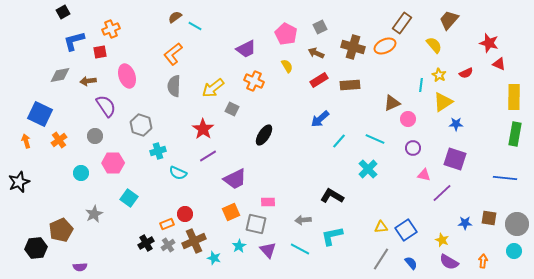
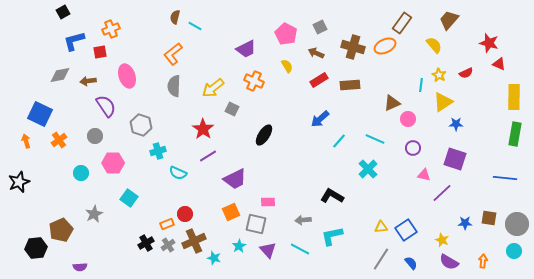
brown semicircle at (175, 17): rotated 40 degrees counterclockwise
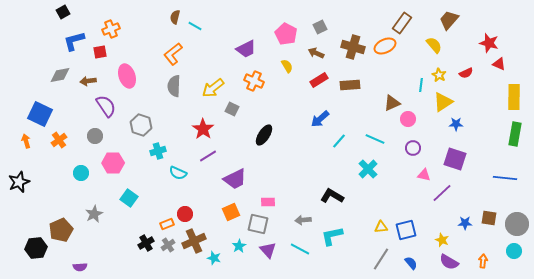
gray square at (256, 224): moved 2 px right
blue square at (406, 230): rotated 20 degrees clockwise
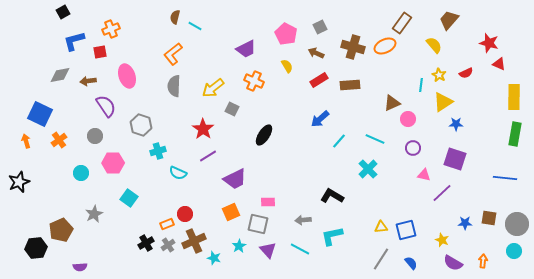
purple semicircle at (449, 262): moved 4 px right, 1 px down
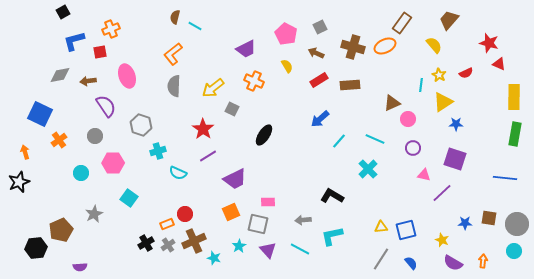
orange arrow at (26, 141): moved 1 px left, 11 px down
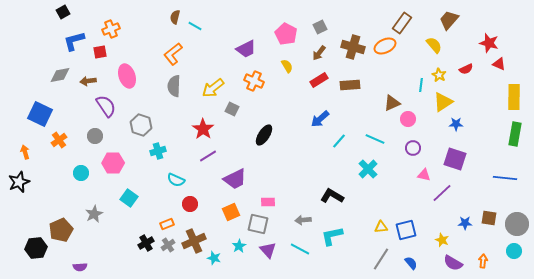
brown arrow at (316, 53): moved 3 px right; rotated 77 degrees counterclockwise
red semicircle at (466, 73): moved 4 px up
cyan semicircle at (178, 173): moved 2 px left, 7 px down
red circle at (185, 214): moved 5 px right, 10 px up
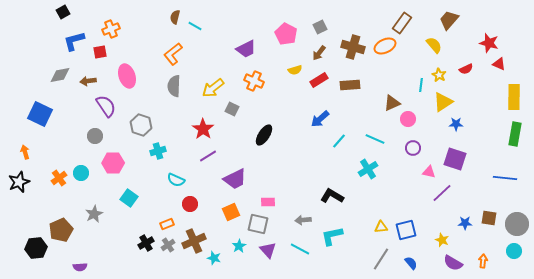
yellow semicircle at (287, 66): moved 8 px right, 4 px down; rotated 104 degrees clockwise
orange cross at (59, 140): moved 38 px down
cyan cross at (368, 169): rotated 12 degrees clockwise
pink triangle at (424, 175): moved 5 px right, 3 px up
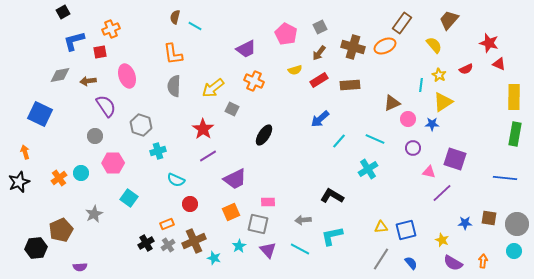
orange L-shape at (173, 54): rotated 60 degrees counterclockwise
blue star at (456, 124): moved 24 px left
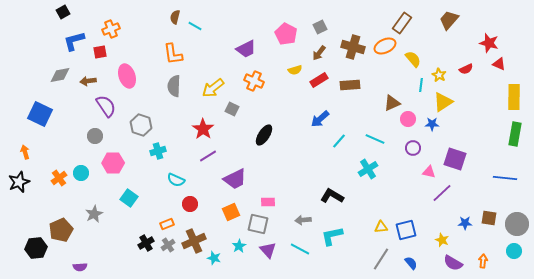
yellow semicircle at (434, 45): moved 21 px left, 14 px down
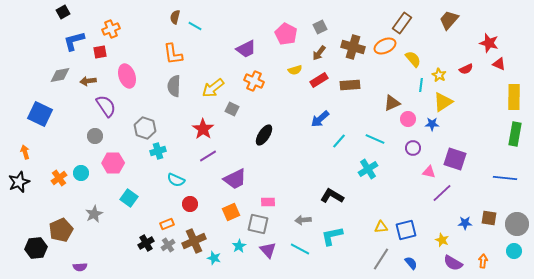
gray hexagon at (141, 125): moved 4 px right, 3 px down
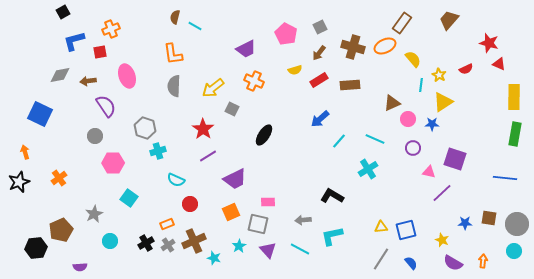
cyan circle at (81, 173): moved 29 px right, 68 px down
